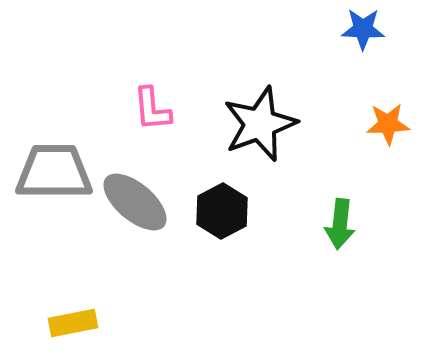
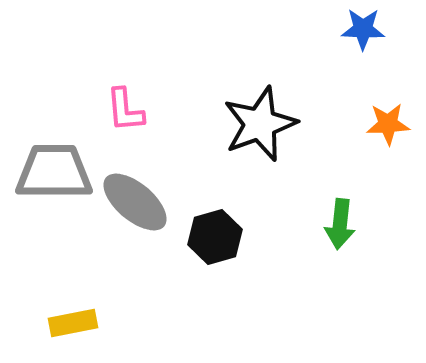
pink L-shape: moved 27 px left, 1 px down
black hexagon: moved 7 px left, 26 px down; rotated 12 degrees clockwise
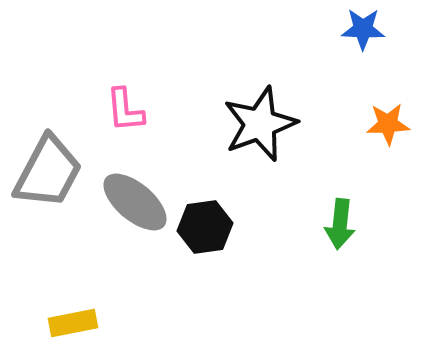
gray trapezoid: moved 6 px left; rotated 118 degrees clockwise
black hexagon: moved 10 px left, 10 px up; rotated 8 degrees clockwise
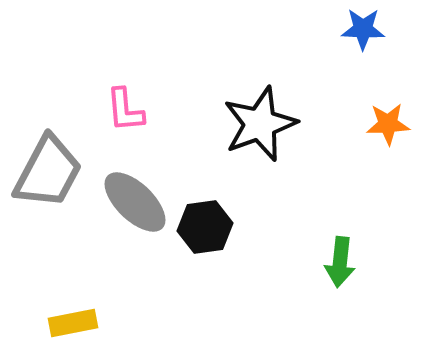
gray ellipse: rotated 4 degrees clockwise
green arrow: moved 38 px down
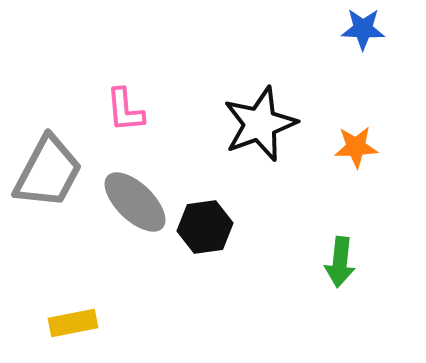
orange star: moved 32 px left, 23 px down
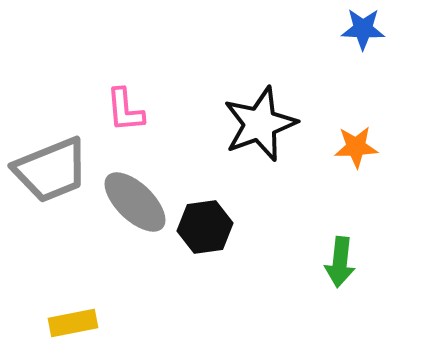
gray trapezoid: moved 3 px right, 2 px up; rotated 40 degrees clockwise
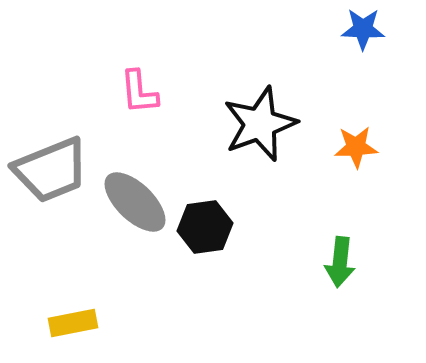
pink L-shape: moved 14 px right, 18 px up
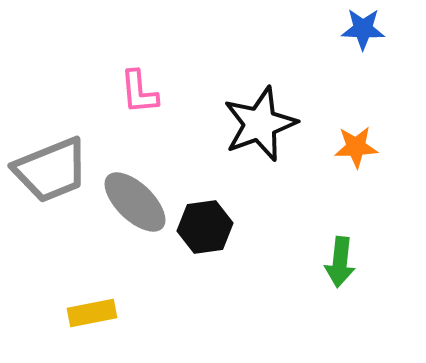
yellow rectangle: moved 19 px right, 10 px up
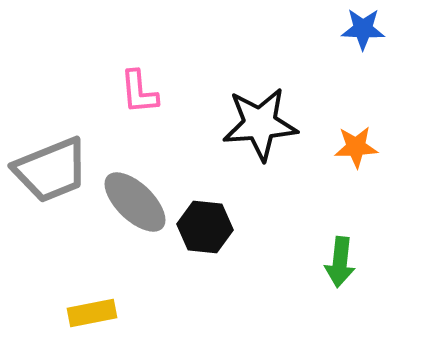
black star: rotated 16 degrees clockwise
black hexagon: rotated 14 degrees clockwise
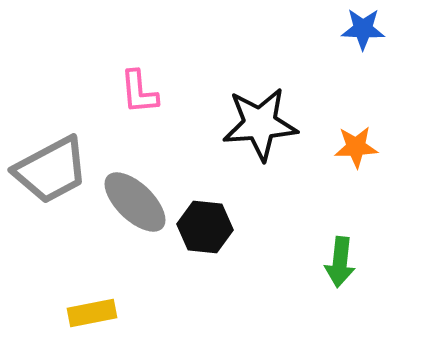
gray trapezoid: rotated 6 degrees counterclockwise
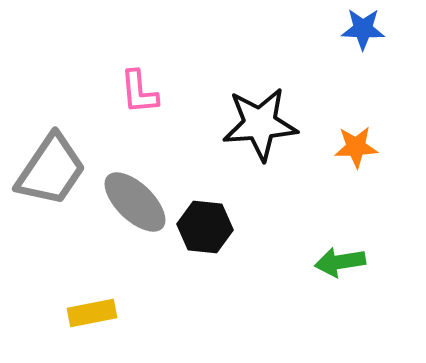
gray trapezoid: rotated 28 degrees counterclockwise
green arrow: rotated 75 degrees clockwise
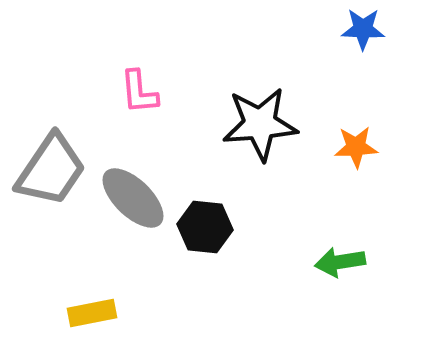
gray ellipse: moved 2 px left, 4 px up
